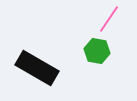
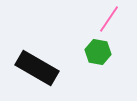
green hexagon: moved 1 px right, 1 px down
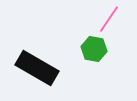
green hexagon: moved 4 px left, 3 px up
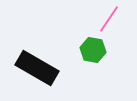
green hexagon: moved 1 px left, 1 px down
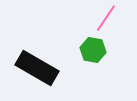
pink line: moved 3 px left, 1 px up
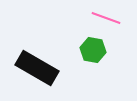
pink line: rotated 76 degrees clockwise
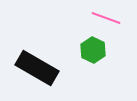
green hexagon: rotated 15 degrees clockwise
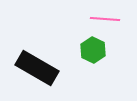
pink line: moved 1 px left, 1 px down; rotated 16 degrees counterclockwise
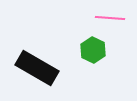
pink line: moved 5 px right, 1 px up
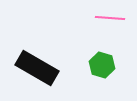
green hexagon: moved 9 px right, 15 px down; rotated 10 degrees counterclockwise
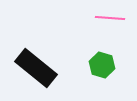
black rectangle: moved 1 px left; rotated 9 degrees clockwise
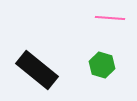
black rectangle: moved 1 px right, 2 px down
